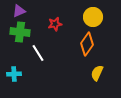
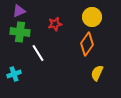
yellow circle: moved 1 px left
cyan cross: rotated 16 degrees counterclockwise
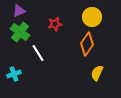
green cross: rotated 30 degrees clockwise
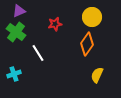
green cross: moved 4 px left
yellow semicircle: moved 2 px down
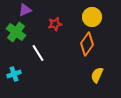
purple triangle: moved 6 px right, 1 px up
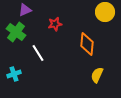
yellow circle: moved 13 px right, 5 px up
orange diamond: rotated 30 degrees counterclockwise
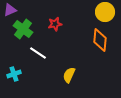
purple triangle: moved 15 px left
green cross: moved 7 px right, 3 px up
orange diamond: moved 13 px right, 4 px up
white line: rotated 24 degrees counterclockwise
yellow semicircle: moved 28 px left
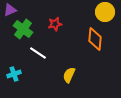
orange diamond: moved 5 px left, 1 px up
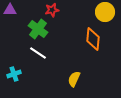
purple triangle: rotated 24 degrees clockwise
red star: moved 3 px left, 14 px up
green cross: moved 15 px right
orange diamond: moved 2 px left
yellow semicircle: moved 5 px right, 4 px down
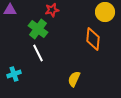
white line: rotated 30 degrees clockwise
